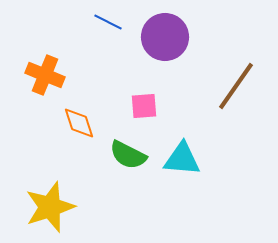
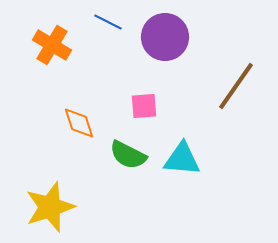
orange cross: moved 7 px right, 30 px up; rotated 9 degrees clockwise
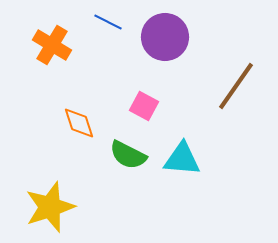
pink square: rotated 32 degrees clockwise
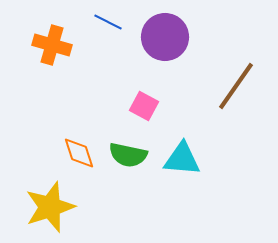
orange cross: rotated 15 degrees counterclockwise
orange diamond: moved 30 px down
green semicircle: rotated 15 degrees counterclockwise
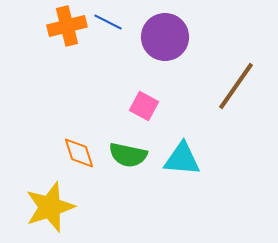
orange cross: moved 15 px right, 19 px up; rotated 30 degrees counterclockwise
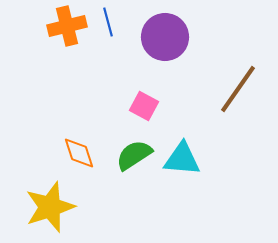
blue line: rotated 48 degrees clockwise
brown line: moved 2 px right, 3 px down
green semicircle: moved 6 px right; rotated 135 degrees clockwise
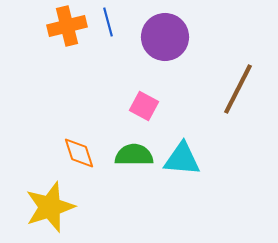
brown line: rotated 8 degrees counterclockwise
green semicircle: rotated 33 degrees clockwise
